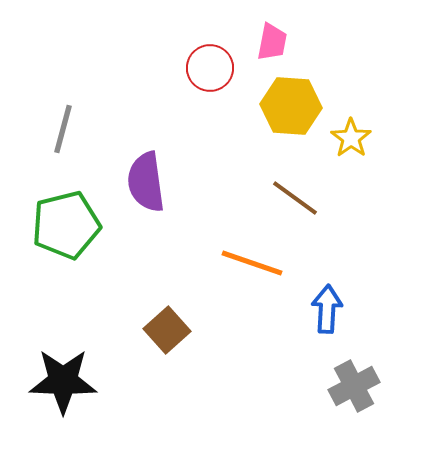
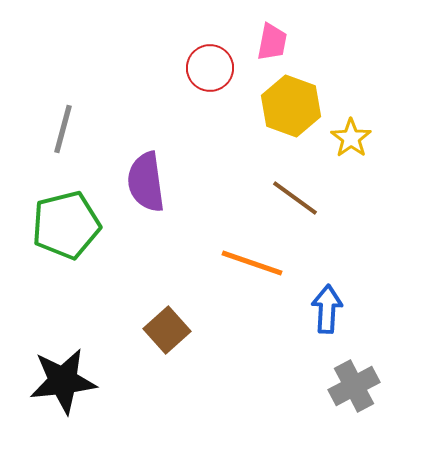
yellow hexagon: rotated 16 degrees clockwise
black star: rotated 8 degrees counterclockwise
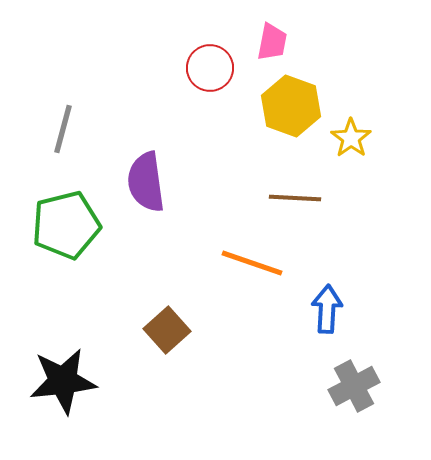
brown line: rotated 33 degrees counterclockwise
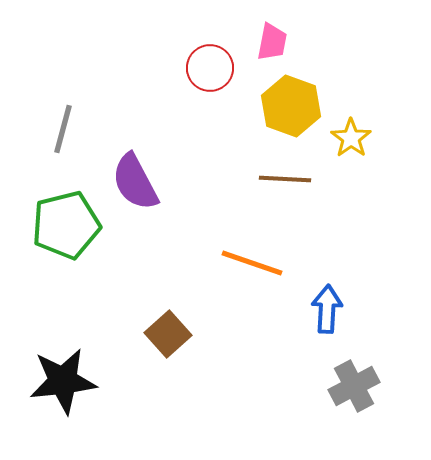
purple semicircle: moved 11 px left; rotated 20 degrees counterclockwise
brown line: moved 10 px left, 19 px up
brown square: moved 1 px right, 4 px down
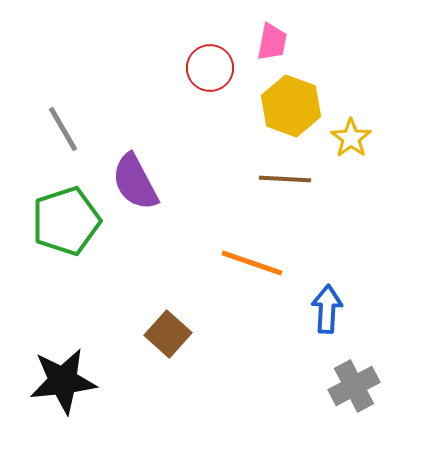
gray line: rotated 45 degrees counterclockwise
green pentagon: moved 4 px up; rotated 4 degrees counterclockwise
brown square: rotated 6 degrees counterclockwise
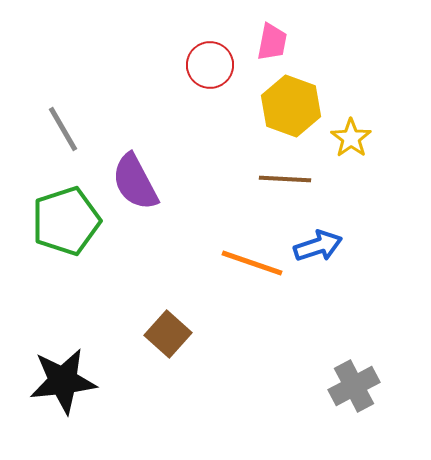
red circle: moved 3 px up
blue arrow: moved 9 px left, 63 px up; rotated 69 degrees clockwise
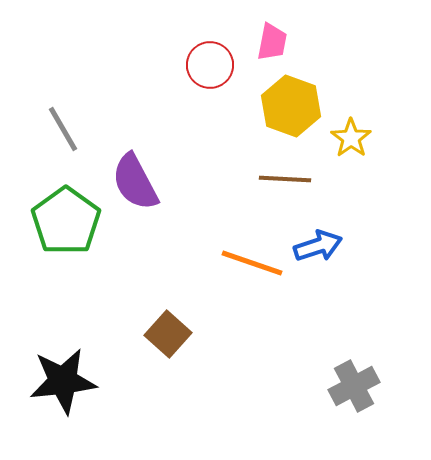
green pentagon: rotated 18 degrees counterclockwise
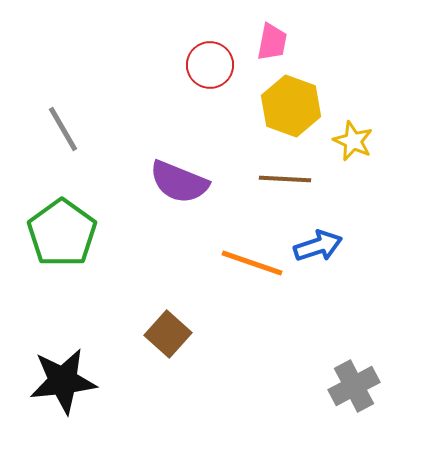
yellow star: moved 2 px right, 3 px down; rotated 12 degrees counterclockwise
purple semicircle: moved 44 px right; rotated 40 degrees counterclockwise
green pentagon: moved 4 px left, 12 px down
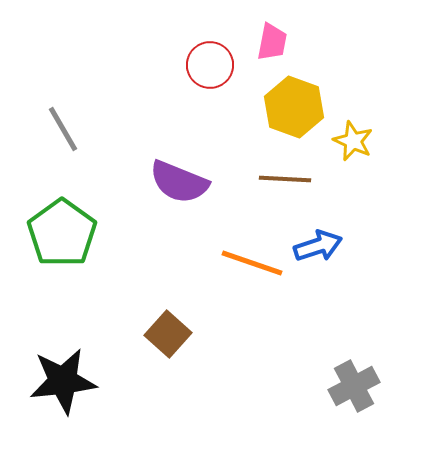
yellow hexagon: moved 3 px right, 1 px down
